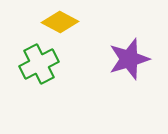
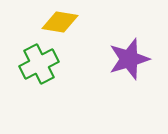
yellow diamond: rotated 18 degrees counterclockwise
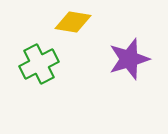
yellow diamond: moved 13 px right
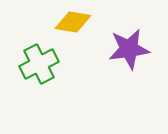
purple star: moved 10 px up; rotated 9 degrees clockwise
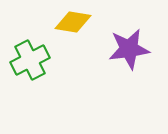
green cross: moved 9 px left, 4 px up
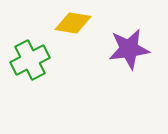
yellow diamond: moved 1 px down
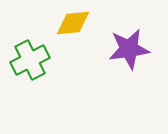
yellow diamond: rotated 15 degrees counterclockwise
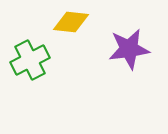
yellow diamond: moved 2 px left, 1 px up; rotated 12 degrees clockwise
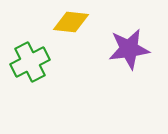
green cross: moved 2 px down
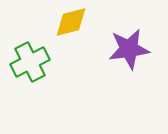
yellow diamond: rotated 21 degrees counterclockwise
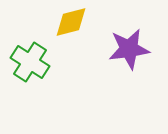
green cross: rotated 30 degrees counterclockwise
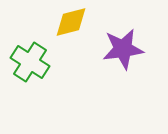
purple star: moved 6 px left
